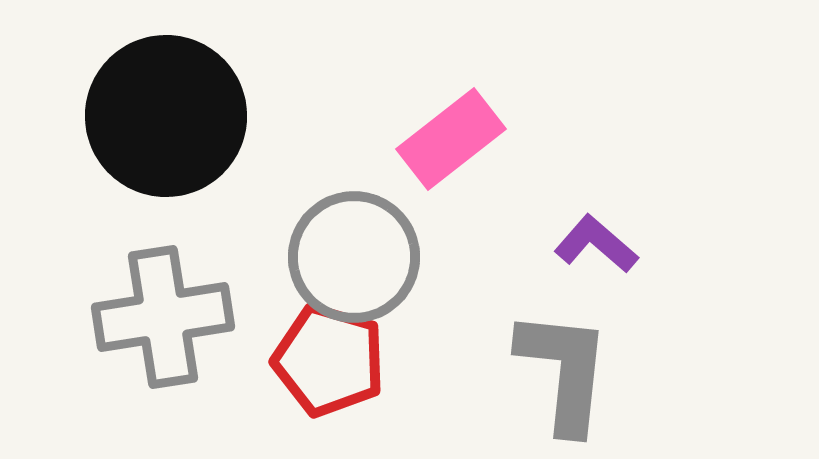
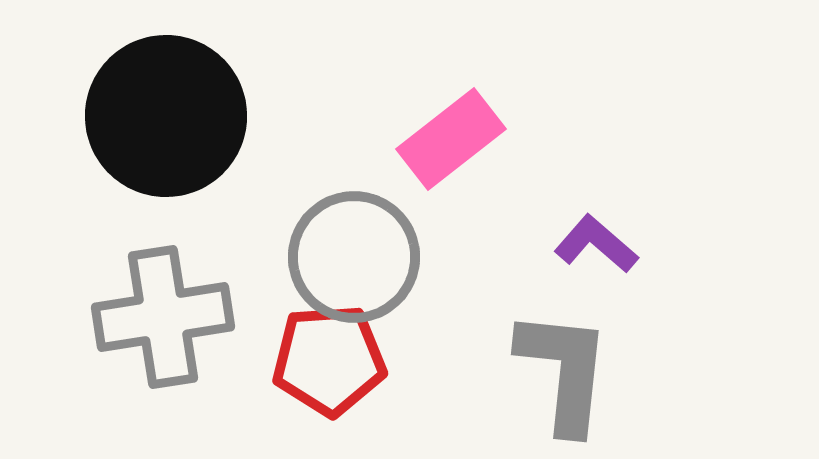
red pentagon: rotated 20 degrees counterclockwise
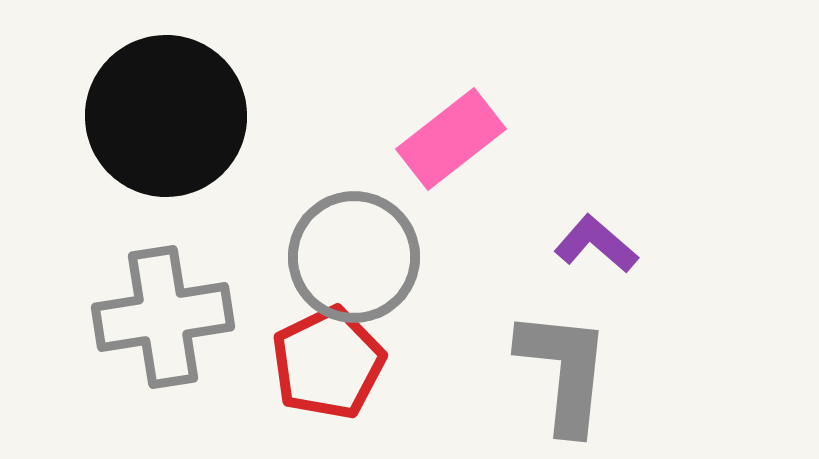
red pentagon: moved 1 px left, 3 px down; rotated 22 degrees counterclockwise
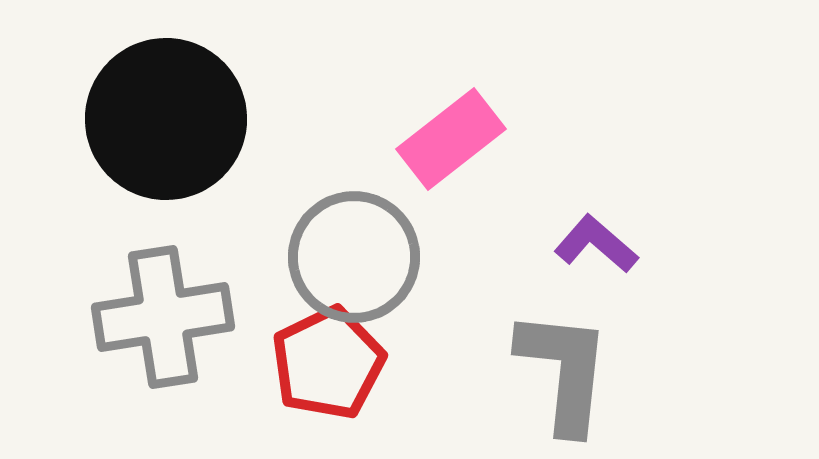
black circle: moved 3 px down
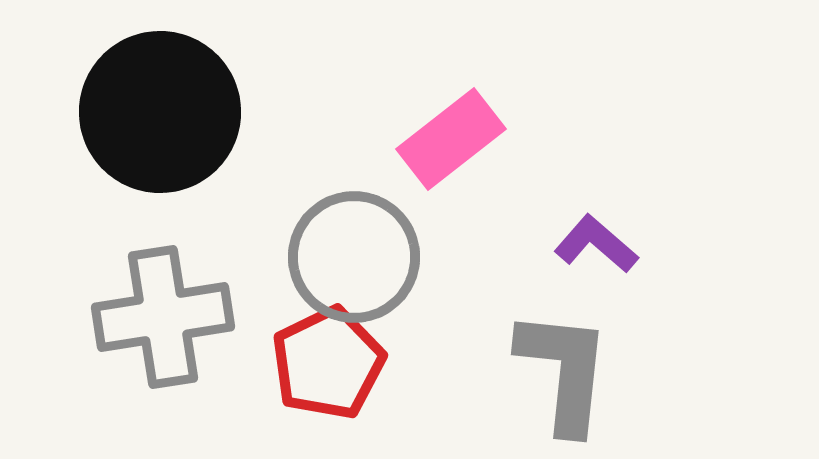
black circle: moved 6 px left, 7 px up
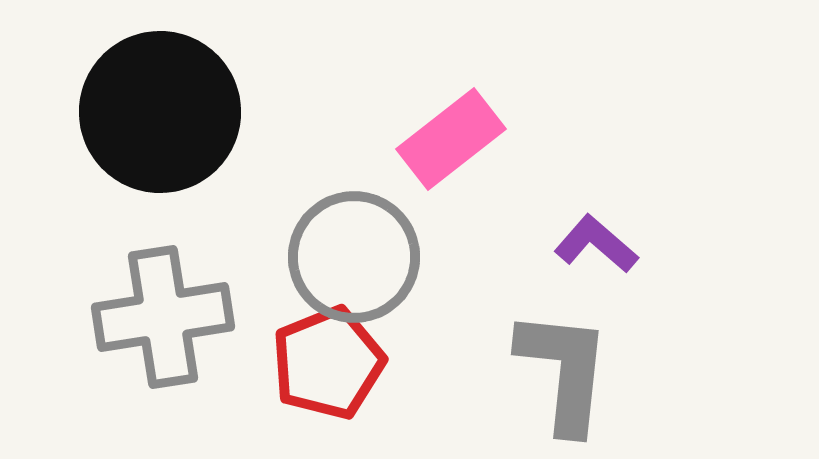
red pentagon: rotated 4 degrees clockwise
